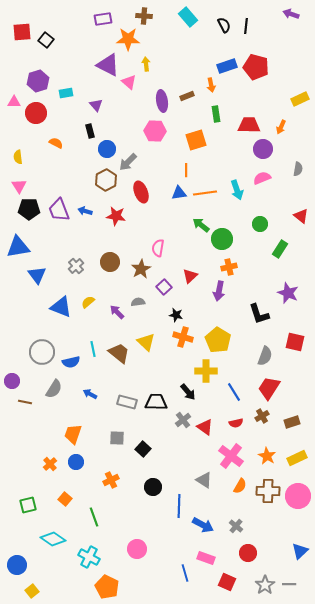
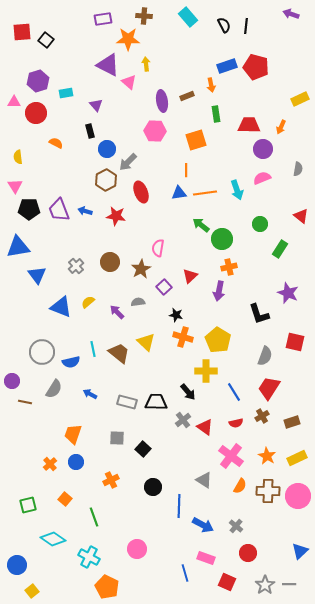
pink triangle at (19, 186): moved 4 px left
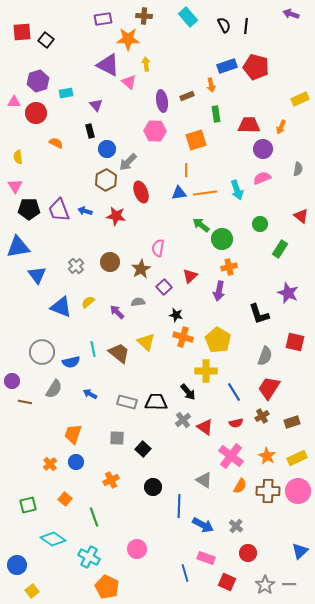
pink circle at (298, 496): moved 5 px up
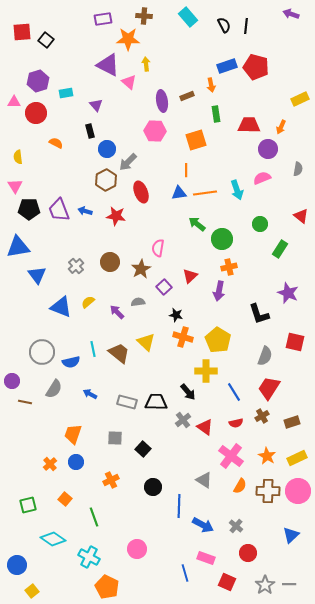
purple circle at (263, 149): moved 5 px right
green arrow at (201, 225): moved 4 px left, 1 px up
gray square at (117, 438): moved 2 px left
blue triangle at (300, 551): moved 9 px left, 16 px up
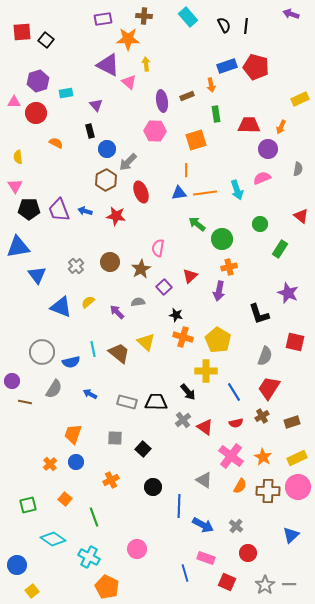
orange star at (267, 456): moved 4 px left, 1 px down
pink circle at (298, 491): moved 4 px up
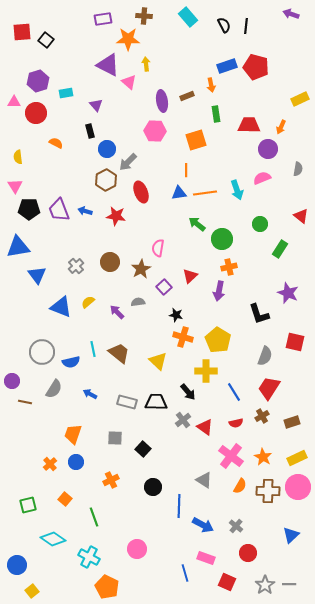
yellow triangle at (146, 342): moved 12 px right, 19 px down
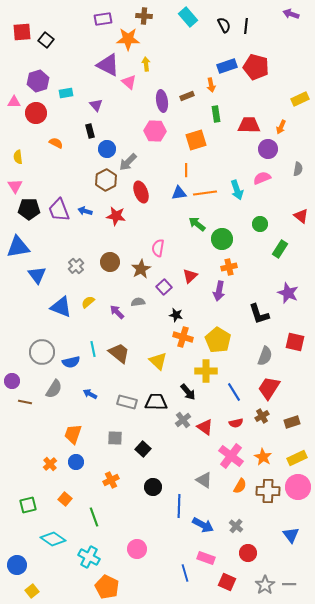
blue triangle at (291, 535): rotated 24 degrees counterclockwise
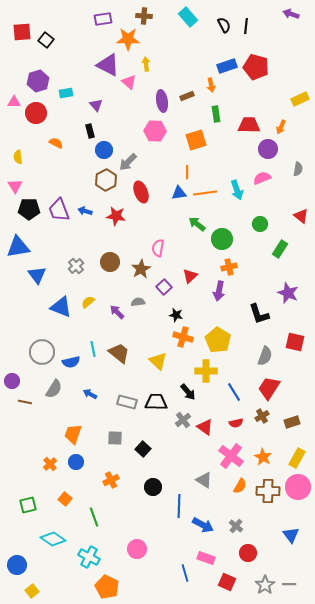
blue circle at (107, 149): moved 3 px left, 1 px down
orange line at (186, 170): moved 1 px right, 2 px down
yellow rectangle at (297, 458): rotated 36 degrees counterclockwise
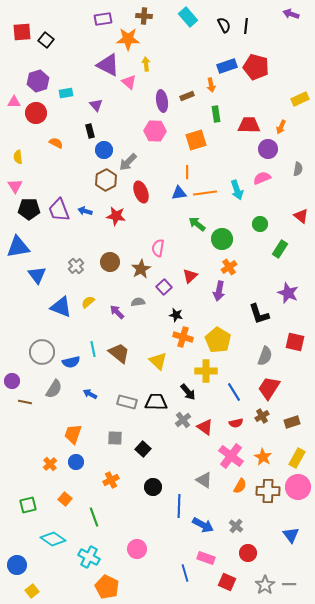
orange cross at (229, 267): rotated 21 degrees counterclockwise
